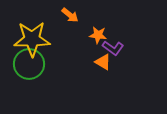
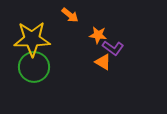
green circle: moved 5 px right, 3 px down
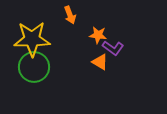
orange arrow: rotated 30 degrees clockwise
orange triangle: moved 3 px left
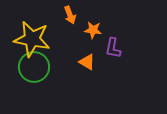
orange star: moved 5 px left, 5 px up
yellow star: rotated 12 degrees clockwise
purple L-shape: rotated 65 degrees clockwise
orange triangle: moved 13 px left
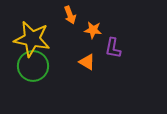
green circle: moved 1 px left, 1 px up
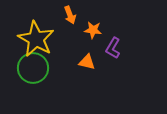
yellow star: moved 4 px right; rotated 18 degrees clockwise
purple L-shape: rotated 20 degrees clockwise
orange triangle: rotated 18 degrees counterclockwise
green circle: moved 2 px down
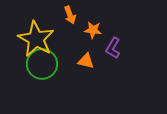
orange triangle: moved 1 px left, 1 px up
green circle: moved 9 px right, 4 px up
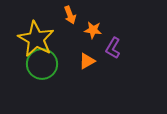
orange triangle: moved 1 px right; rotated 42 degrees counterclockwise
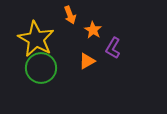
orange star: rotated 24 degrees clockwise
green circle: moved 1 px left, 4 px down
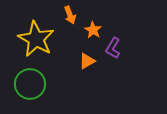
green circle: moved 11 px left, 16 px down
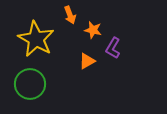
orange star: rotated 18 degrees counterclockwise
